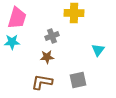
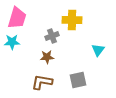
yellow cross: moved 2 px left, 7 px down
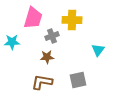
pink trapezoid: moved 16 px right
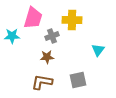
cyan star: moved 6 px up
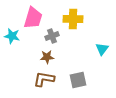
yellow cross: moved 1 px right, 1 px up
cyan star: rotated 14 degrees clockwise
cyan triangle: moved 4 px right, 1 px up
brown L-shape: moved 2 px right, 3 px up
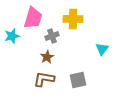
cyan star: rotated 28 degrees counterclockwise
brown star: rotated 24 degrees counterclockwise
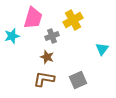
yellow cross: moved 1 px down; rotated 30 degrees counterclockwise
brown star: rotated 24 degrees counterclockwise
gray square: rotated 12 degrees counterclockwise
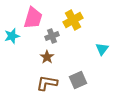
brown star: rotated 16 degrees clockwise
brown L-shape: moved 3 px right, 4 px down
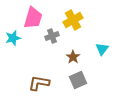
cyan star: moved 1 px right, 2 px down
brown star: moved 26 px right
brown L-shape: moved 8 px left
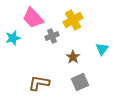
pink trapezoid: rotated 120 degrees clockwise
gray square: moved 2 px right, 2 px down
